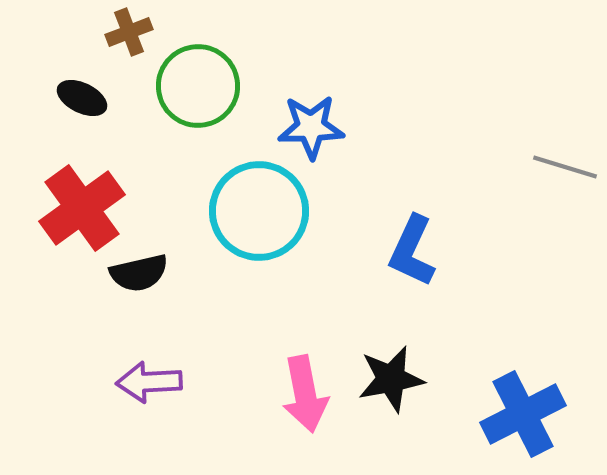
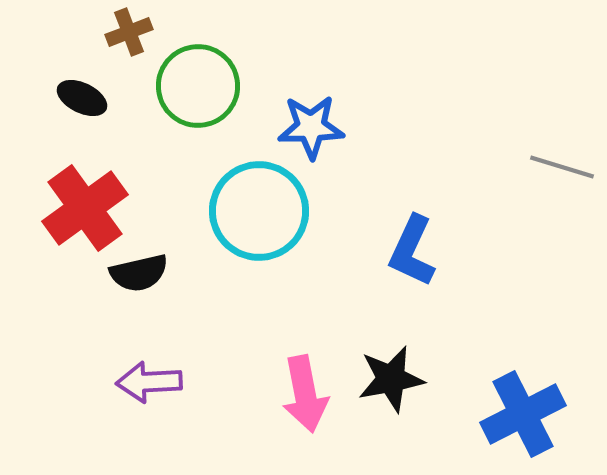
gray line: moved 3 px left
red cross: moved 3 px right
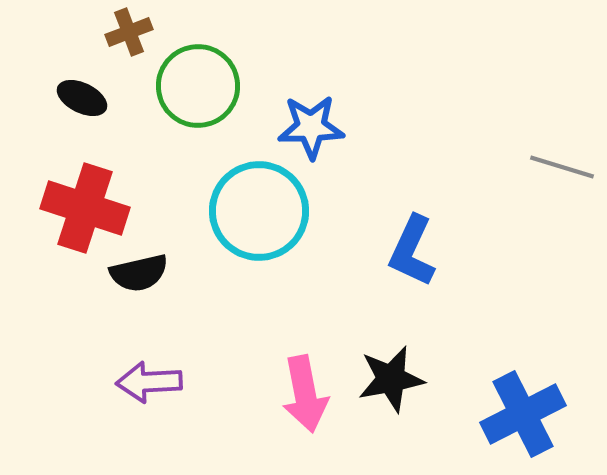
red cross: rotated 36 degrees counterclockwise
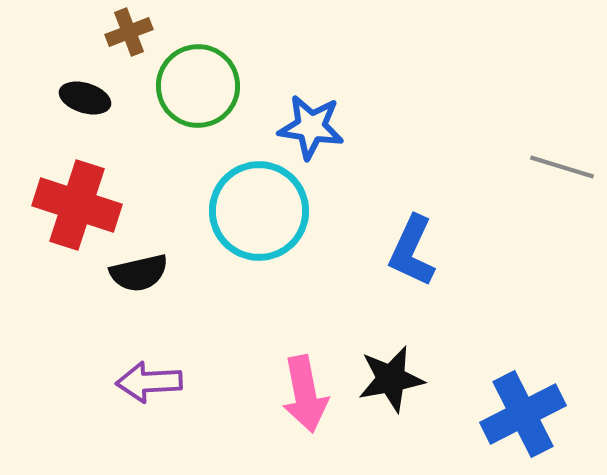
black ellipse: moved 3 px right; rotated 9 degrees counterclockwise
blue star: rotated 10 degrees clockwise
red cross: moved 8 px left, 3 px up
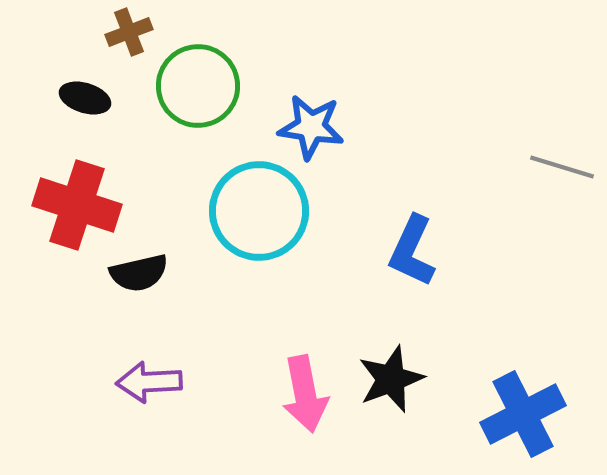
black star: rotated 10 degrees counterclockwise
